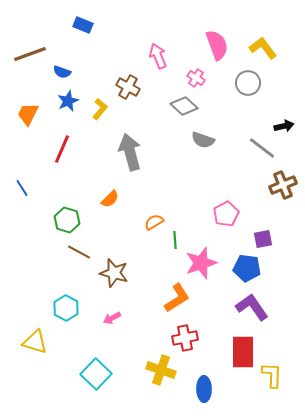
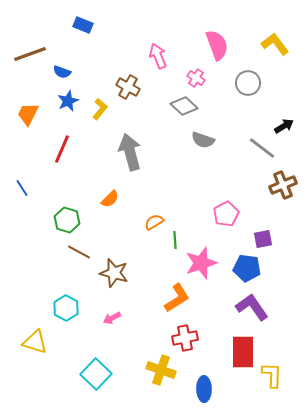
yellow L-shape at (263, 48): moved 12 px right, 4 px up
black arrow at (284, 126): rotated 18 degrees counterclockwise
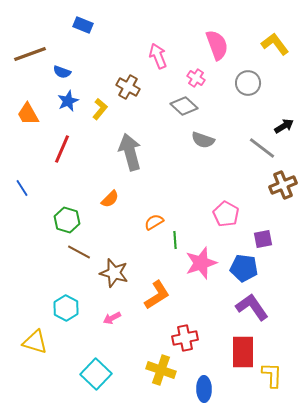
orange trapezoid at (28, 114): rotated 55 degrees counterclockwise
pink pentagon at (226, 214): rotated 15 degrees counterclockwise
blue pentagon at (247, 268): moved 3 px left
orange L-shape at (177, 298): moved 20 px left, 3 px up
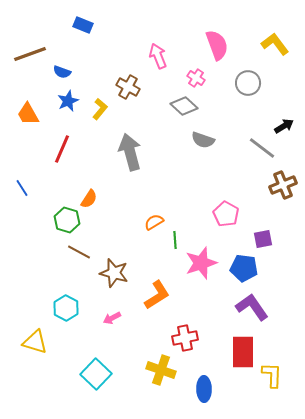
orange semicircle at (110, 199): moved 21 px left; rotated 12 degrees counterclockwise
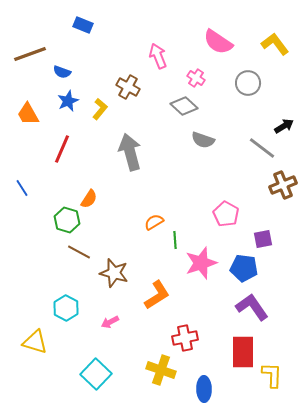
pink semicircle at (217, 45): moved 1 px right, 3 px up; rotated 144 degrees clockwise
pink arrow at (112, 318): moved 2 px left, 4 px down
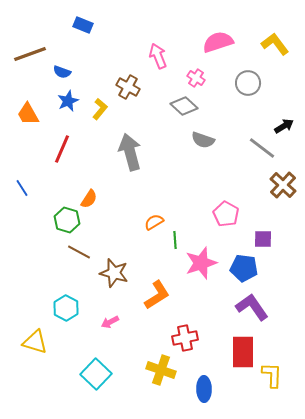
pink semicircle at (218, 42): rotated 128 degrees clockwise
brown cross at (283, 185): rotated 24 degrees counterclockwise
purple square at (263, 239): rotated 12 degrees clockwise
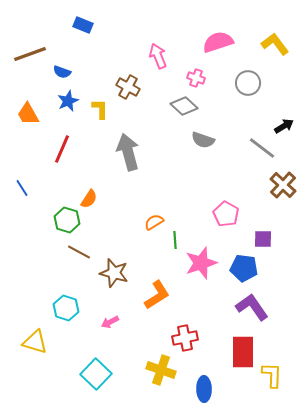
pink cross at (196, 78): rotated 12 degrees counterclockwise
yellow L-shape at (100, 109): rotated 40 degrees counterclockwise
gray arrow at (130, 152): moved 2 px left
cyan hexagon at (66, 308): rotated 10 degrees counterclockwise
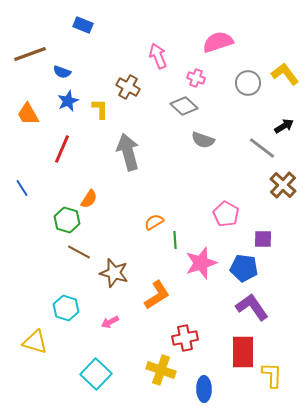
yellow L-shape at (275, 44): moved 10 px right, 30 px down
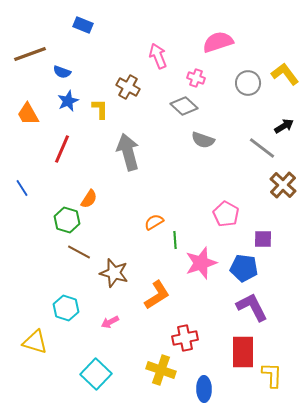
purple L-shape at (252, 307): rotated 8 degrees clockwise
